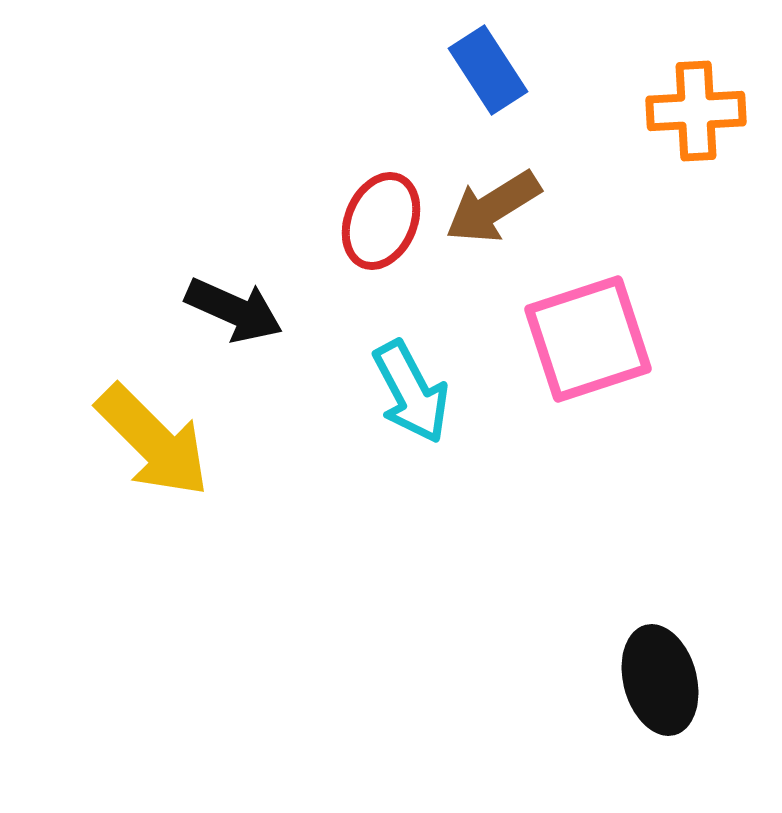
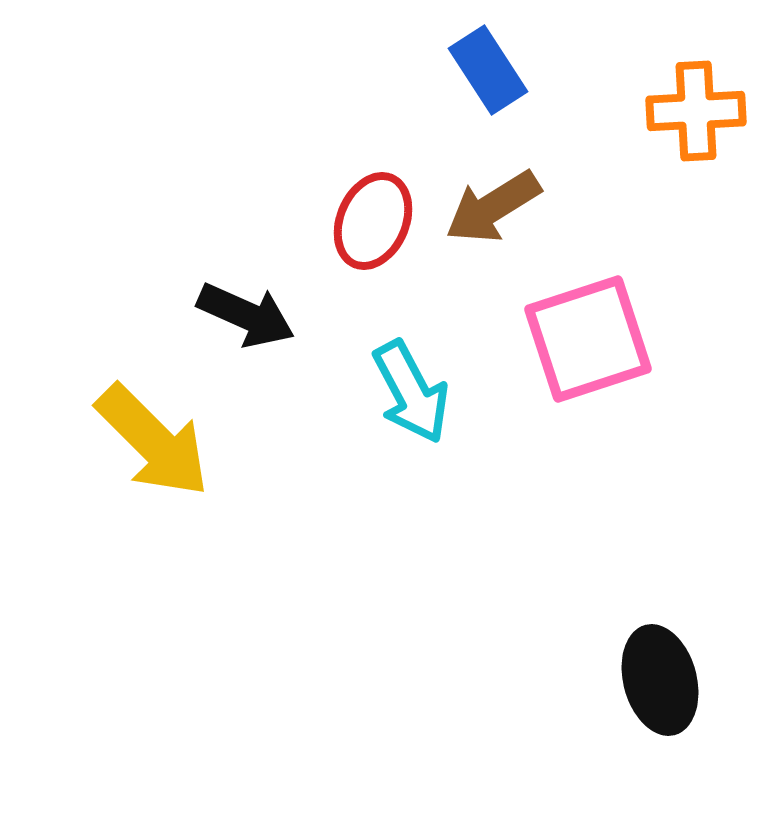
red ellipse: moved 8 px left
black arrow: moved 12 px right, 5 px down
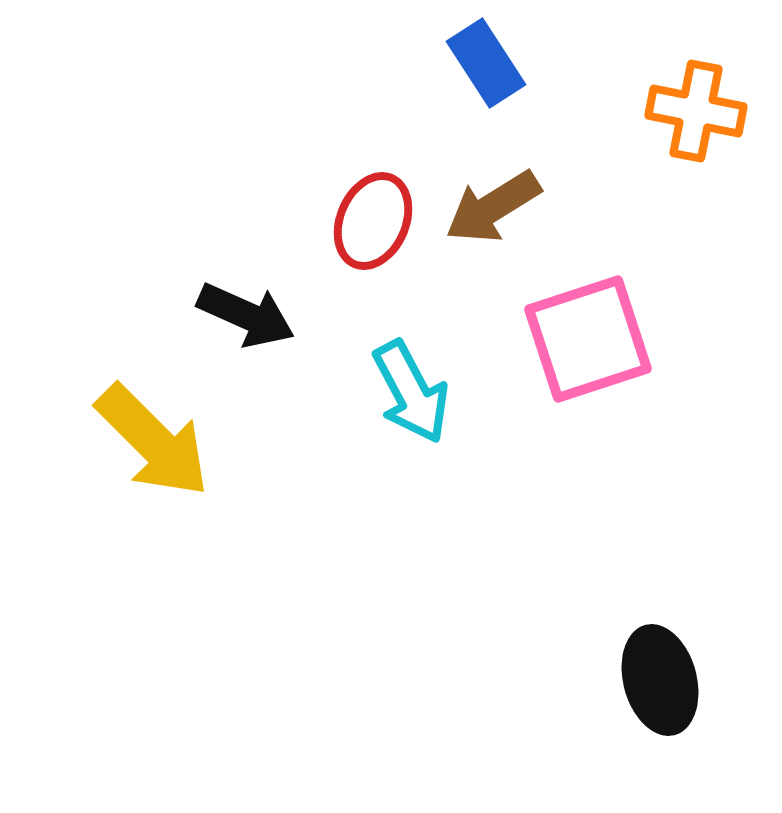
blue rectangle: moved 2 px left, 7 px up
orange cross: rotated 14 degrees clockwise
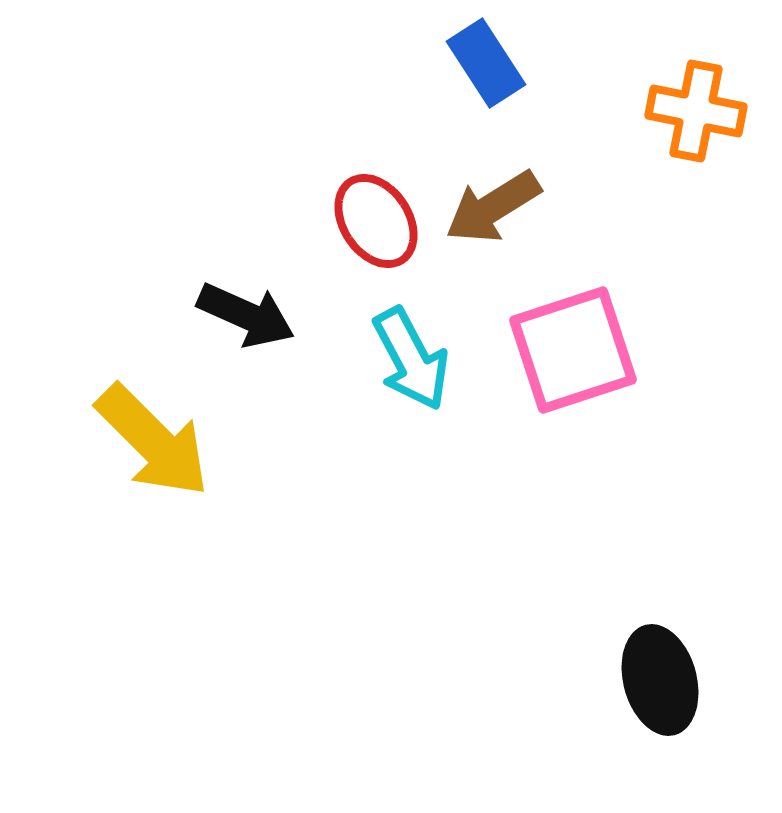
red ellipse: moved 3 px right; rotated 56 degrees counterclockwise
pink square: moved 15 px left, 11 px down
cyan arrow: moved 33 px up
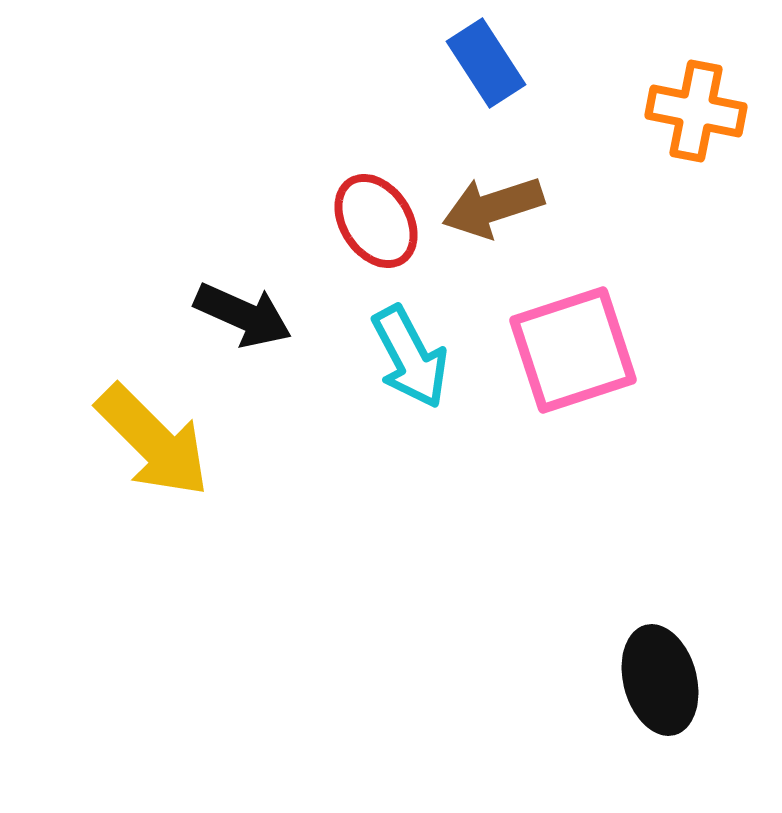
brown arrow: rotated 14 degrees clockwise
black arrow: moved 3 px left
cyan arrow: moved 1 px left, 2 px up
